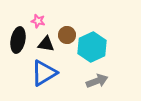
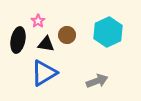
pink star: rotated 24 degrees clockwise
cyan hexagon: moved 16 px right, 15 px up
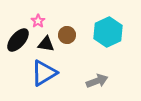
black ellipse: rotated 30 degrees clockwise
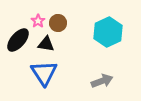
brown circle: moved 9 px left, 12 px up
blue triangle: rotated 32 degrees counterclockwise
gray arrow: moved 5 px right
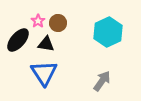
gray arrow: rotated 35 degrees counterclockwise
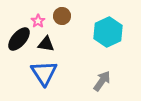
brown circle: moved 4 px right, 7 px up
black ellipse: moved 1 px right, 1 px up
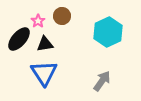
black triangle: moved 1 px left; rotated 18 degrees counterclockwise
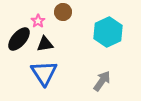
brown circle: moved 1 px right, 4 px up
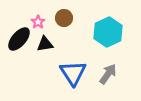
brown circle: moved 1 px right, 6 px down
pink star: moved 1 px down
blue triangle: moved 29 px right
gray arrow: moved 6 px right, 7 px up
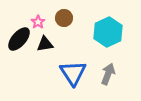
gray arrow: rotated 15 degrees counterclockwise
